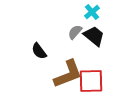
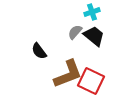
cyan cross: rotated 21 degrees clockwise
red square: rotated 28 degrees clockwise
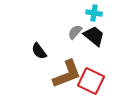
cyan cross: moved 2 px right, 1 px down; rotated 28 degrees clockwise
brown L-shape: moved 1 px left
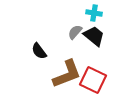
red square: moved 2 px right, 1 px up
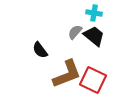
black semicircle: moved 1 px right, 1 px up
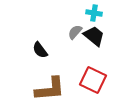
brown L-shape: moved 17 px left, 15 px down; rotated 16 degrees clockwise
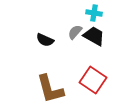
black trapezoid: rotated 10 degrees counterclockwise
black semicircle: moved 5 px right, 10 px up; rotated 30 degrees counterclockwise
red square: rotated 8 degrees clockwise
brown L-shape: rotated 80 degrees clockwise
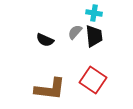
black trapezoid: rotated 55 degrees clockwise
brown L-shape: rotated 68 degrees counterclockwise
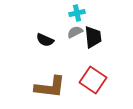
cyan cross: moved 17 px left; rotated 21 degrees counterclockwise
gray semicircle: rotated 21 degrees clockwise
black trapezoid: moved 1 px left, 1 px down
brown L-shape: moved 2 px up
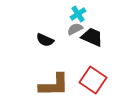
cyan cross: moved 1 px right, 1 px down; rotated 21 degrees counterclockwise
gray semicircle: moved 3 px up
black trapezoid: moved 1 px left; rotated 60 degrees counterclockwise
brown L-shape: moved 4 px right, 2 px up; rotated 8 degrees counterclockwise
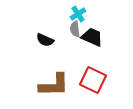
gray semicircle: rotated 70 degrees counterclockwise
red square: rotated 8 degrees counterclockwise
